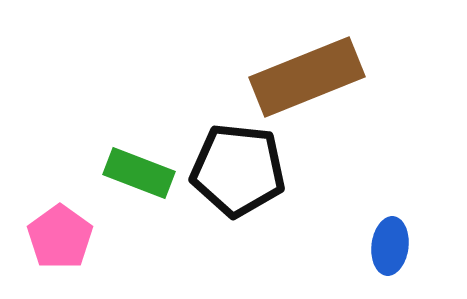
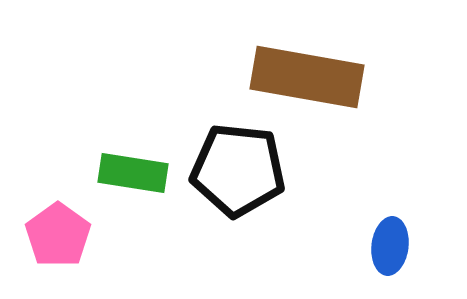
brown rectangle: rotated 32 degrees clockwise
green rectangle: moved 6 px left; rotated 12 degrees counterclockwise
pink pentagon: moved 2 px left, 2 px up
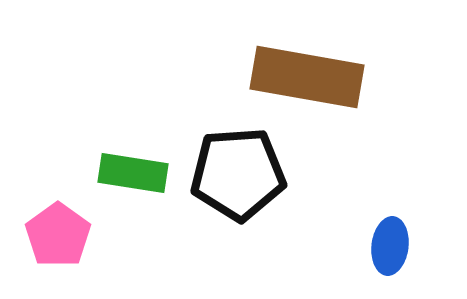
black pentagon: moved 4 px down; rotated 10 degrees counterclockwise
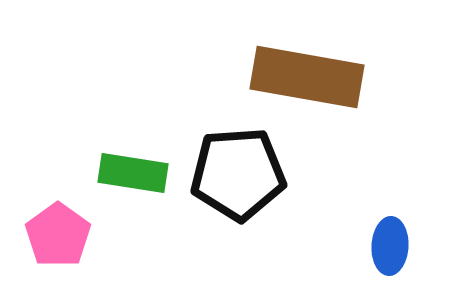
blue ellipse: rotated 4 degrees counterclockwise
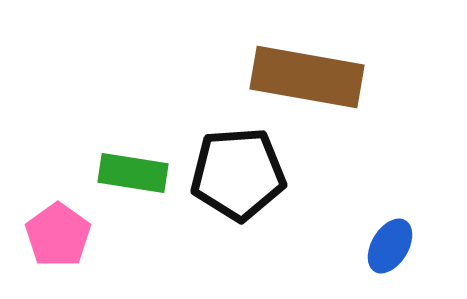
blue ellipse: rotated 28 degrees clockwise
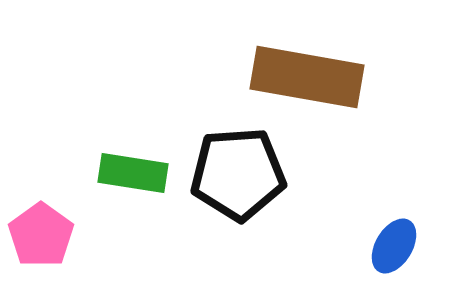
pink pentagon: moved 17 px left
blue ellipse: moved 4 px right
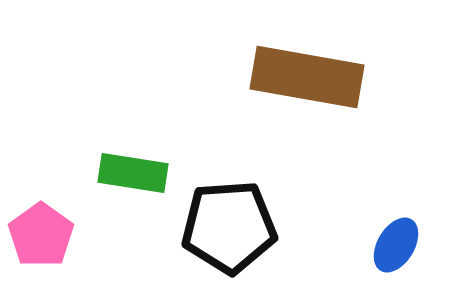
black pentagon: moved 9 px left, 53 px down
blue ellipse: moved 2 px right, 1 px up
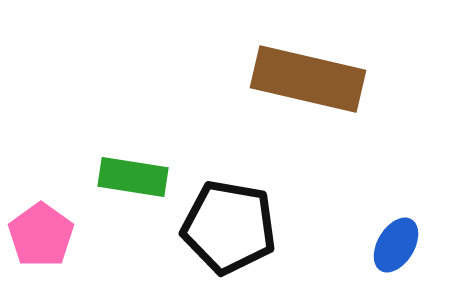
brown rectangle: moved 1 px right, 2 px down; rotated 3 degrees clockwise
green rectangle: moved 4 px down
black pentagon: rotated 14 degrees clockwise
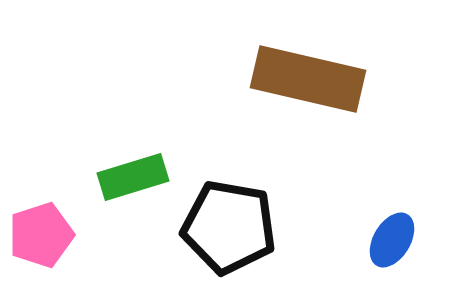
green rectangle: rotated 26 degrees counterclockwise
pink pentagon: rotated 18 degrees clockwise
blue ellipse: moved 4 px left, 5 px up
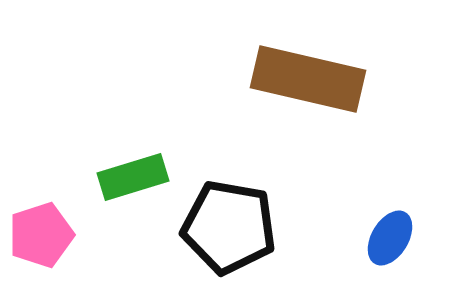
blue ellipse: moved 2 px left, 2 px up
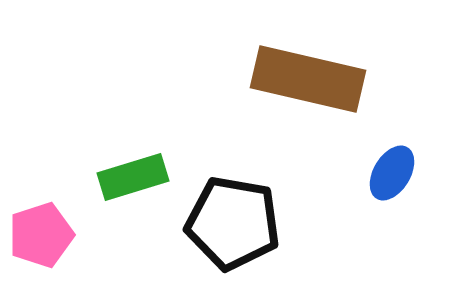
black pentagon: moved 4 px right, 4 px up
blue ellipse: moved 2 px right, 65 px up
